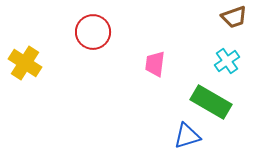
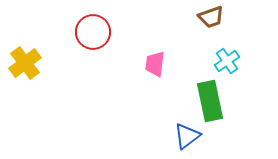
brown trapezoid: moved 23 px left
yellow cross: rotated 20 degrees clockwise
green rectangle: moved 1 px left, 1 px up; rotated 48 degrees clockwise
blue triangle: rotated 20 degrees counterclockwise
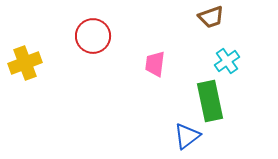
red circle: moved 4 px down
yellow cross: rotated 16 degrees clockwise
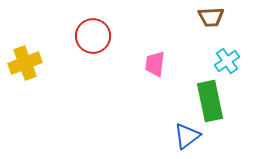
brown trapezoid: rotated 16 degrees clockwise
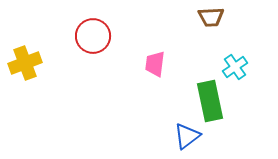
cyan cross: moved 8 px right, 6 px down
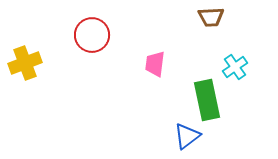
red circle: moved 1 px left, 1 px up
green rectangle: moved 3 px left, 1 px up
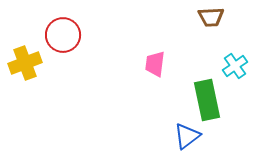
red circle: moved 29 px left
cyan cross: moved 1 px up
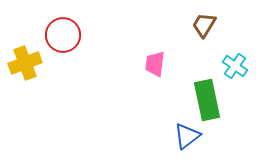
brown trapezoid: moved 7 px left, 8 px down; rotated 124 degrees clockwise
cyan cross: rotated 20 degrees counterclockwise
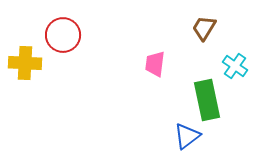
brown trapezoid: moved 3 px down
yellow cross: rotated 24 degrees clockwise
